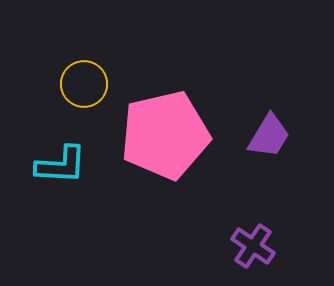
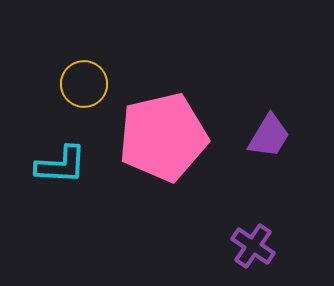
pink pentagon: moved 2 px left, 2 px down
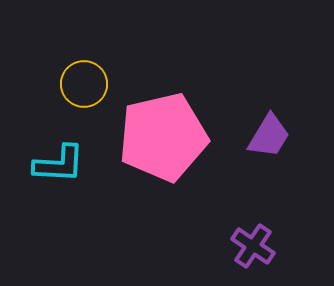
cyan L-shape: moved 2 px left, 1 px up
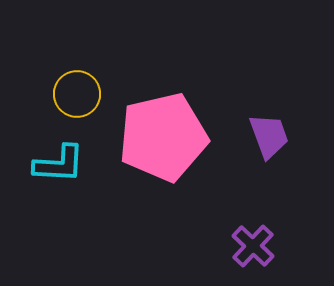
yellow circle: moved 7 px left, 10 px down
purple trapezoid: rotated 51 degrees counterclockwise
purple cross: rotated 9 degrees clockwise
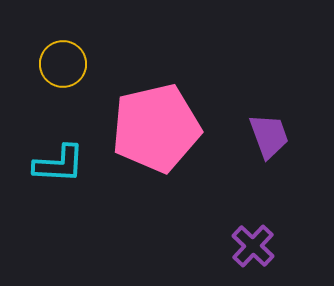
yellow circle: moved 14 px left, 30 px up
pink pentagon: moved 7 px left, 9 px up
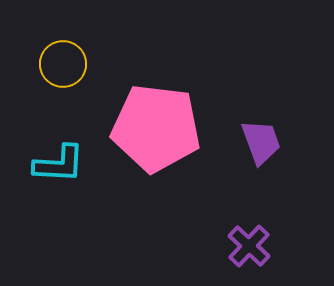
pink pentagon: rotated 20 degrees clockwise
purple trapezoid: moved 8 px left, 6 px down
purple cross: moved 4 px left
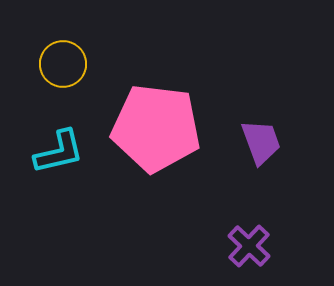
cyan L-shape: moved 12 px up; rotated 16 degrees counterclockwise
